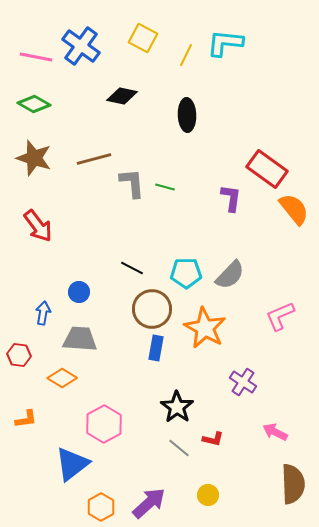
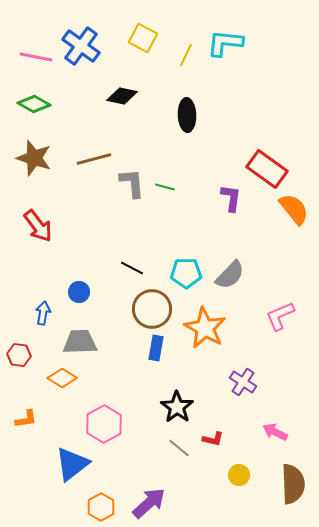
gray trapezoid: moved 3 px down; rotated 6 degrees counterclockwise
yellow circle: moved 31 px right, 20 px up
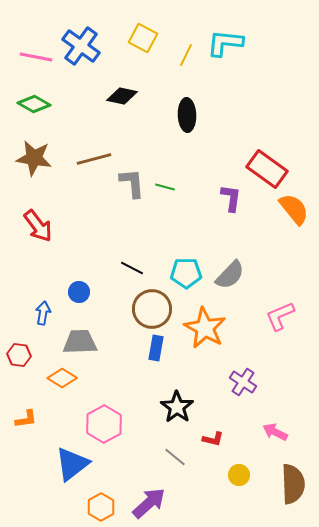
brown star: rotated 9 degrees counterclockwise
gray line: moved 4 px left, 9 px down
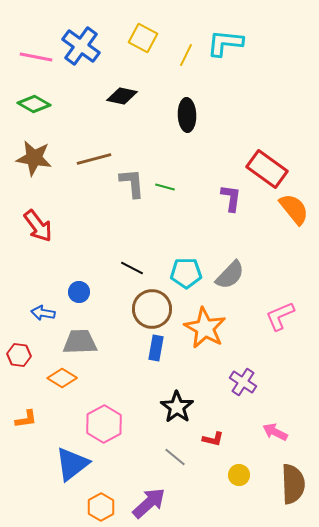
blue arrow: rotated 90 degrees counterclockwise
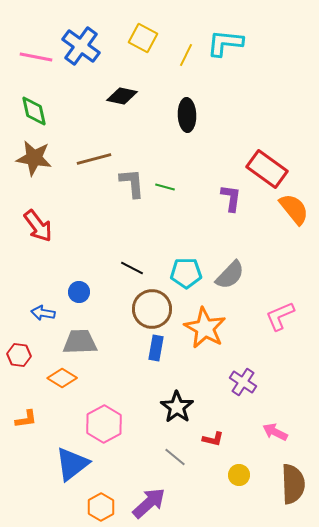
green diamond: moved 7 px down; rotated 48 degrees clockwise
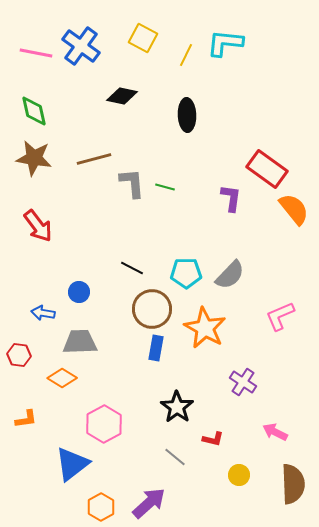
pink line: moved 4 px up
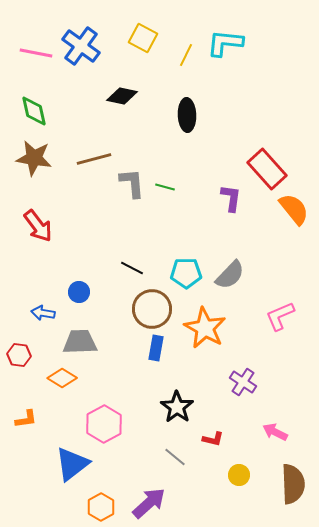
red rectangle: rotated 12 degrees clockwise
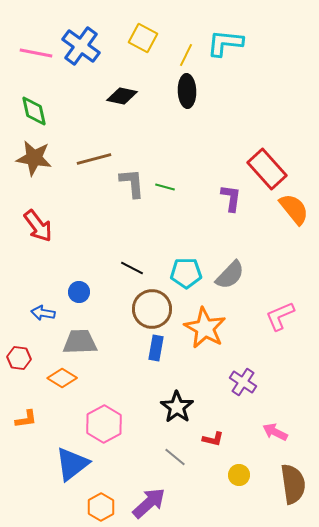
black ellipse: moved 24 px up
red hexagon: moved 3 px down
brown semicircle: rotated 6 degrees counterclockwise
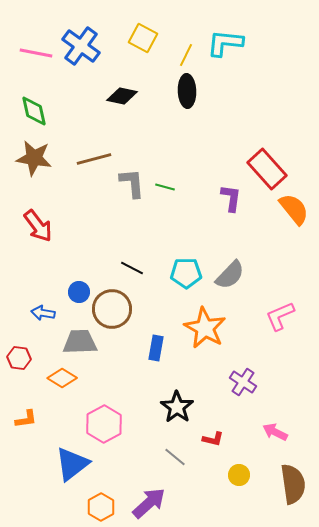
brown circle: moved 40 px left
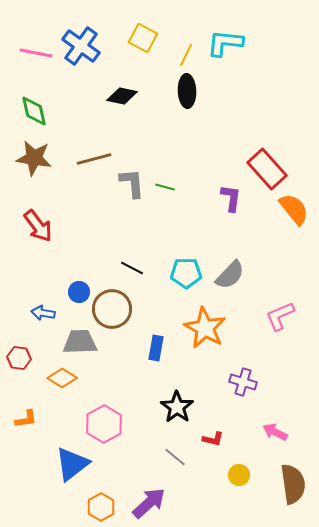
purple cross: rotated 16 degrees counterclockwise
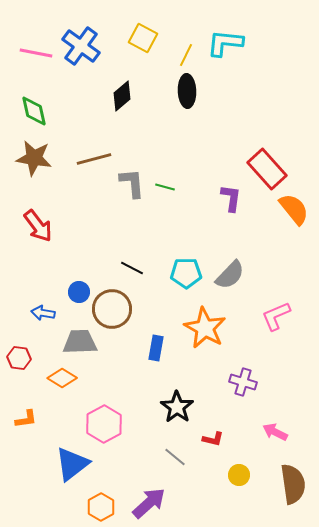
black diamond: rotated 52 degrees counterclockwise
pink L-shape: moved 4 px left
